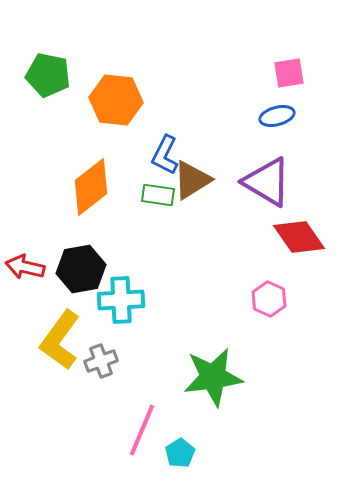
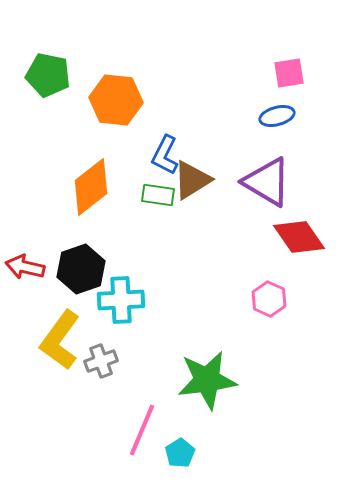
black hexagon: rotated 9 degrees counterclockwise
green star: moved 6 px left, 3 px down
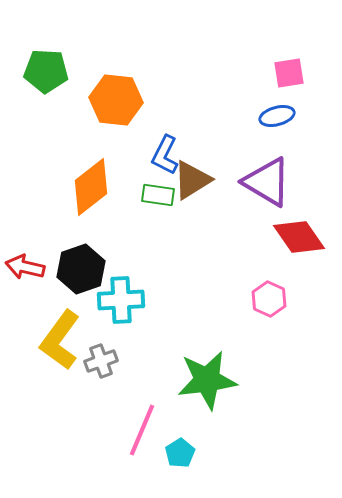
green pentagon: moved 2 px left, 4 px up; rotated 9 degrees counterclockwise
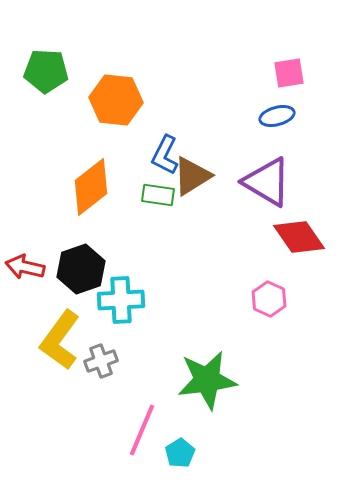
brown triangle: moved 4 px up
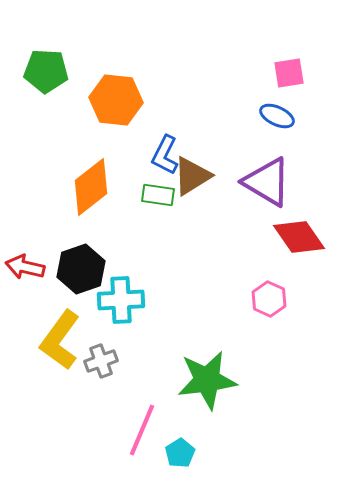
blue ellipse: rotated 40 degrees clockwise
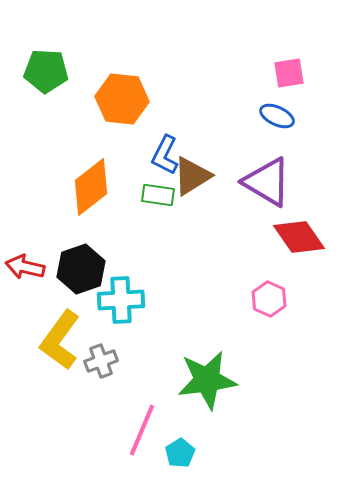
orange hexagon: moved 6 px right, 1 px up
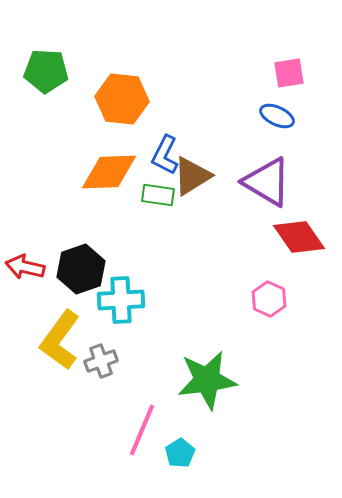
orange diamond: moved 18 px right, 15 px up; rotated 36 degrees clockwise
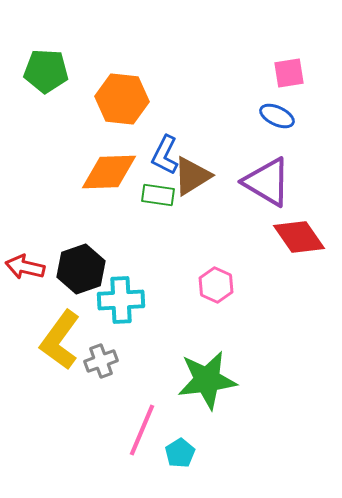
pink hexagon: moved 53 px left, 14 px up
